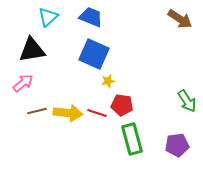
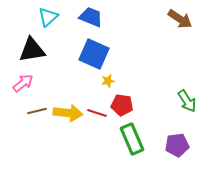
green rectangle: rotated 8 degrees counterclockwise
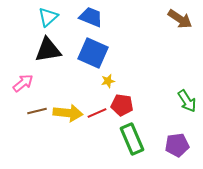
black triangle: moved 16 px right
blue square: moved 1 px left, 1 px up
red line: rotated 42 degrees counterclockwise
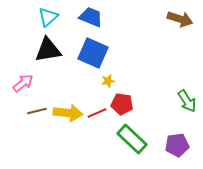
brown arrow: rotated 15 degrees counterclockwise
red pentagon: moved 1 px up
green rectangle: rotated 24 degrees counterclockwise
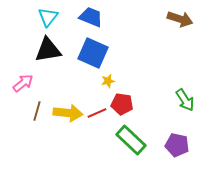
cyan triangle: rotated 10 degrees counterclockwise
green arrow: moved 2 px left, 1 px up
brown line: rotated 60 degrees counterclockwise
green rectangle: moved 1 px left, 1 px down
purple pentagon: rotated 20 degrees clockwise
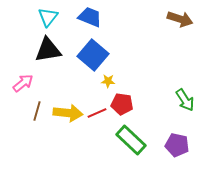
blue trapezoid: moved 1 px left
blue square: moved 2 px down; rotated 16 degrees clockwise
yellow star: rotated 16 degrees clockwise
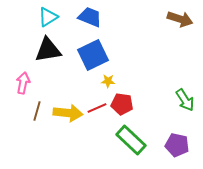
cyan triangle: rotated 20 degrees clockwise
blue square: rotated 24 degrees clockwise
pink arrow: rotated 40 degrees counterclockwise
red line: moved 5 px up
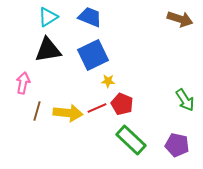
red pentagon: rotated 15 degrees clockwise
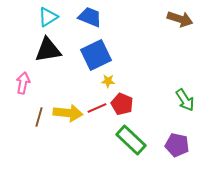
blue square: moved 3 px right
brown line: moved 2 px right, 6 px down
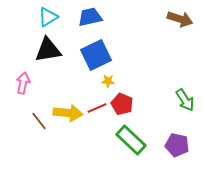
blue trapezoid: rotated 35 degrees counterclockwise
brown line: moved 4 px down; rotated 54 degrees counterclockwise
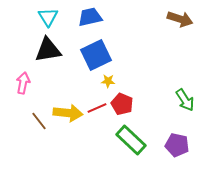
cyan triangle: rotated 30 degrees counterclockwise
